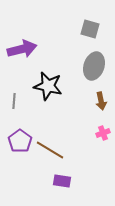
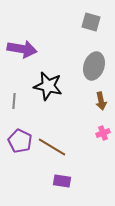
gray square: moved 1 px right, 7 px up
purple arrow: rotated 24 degrees clockwise
purple pentagon: rotated 10 degrees counterclockwise
brown line: moved 2 px right, 3 px up
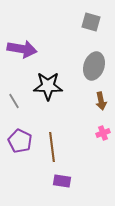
black star: rotated 12 degrees counterclockwise
gray line: rotated 35 degrees counterclockwise
brown line: rotated 52 degrees clockwise
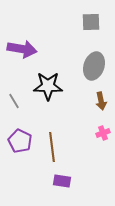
gray square: rotated 18 degrees counterclockwise
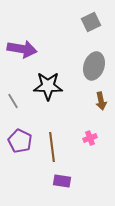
gray square: rotated 24 degrees counterclockwise
gray line: moved 1 px left
pink cross: moved 13 px left, 5 px down
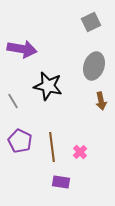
black star: rotated 12 degrees clockwise
pink cross: moved 10 px left, 14 px down; rotated 24 degrees counterclockwise
purple rectangle: moved 1 px left, 1 px down
